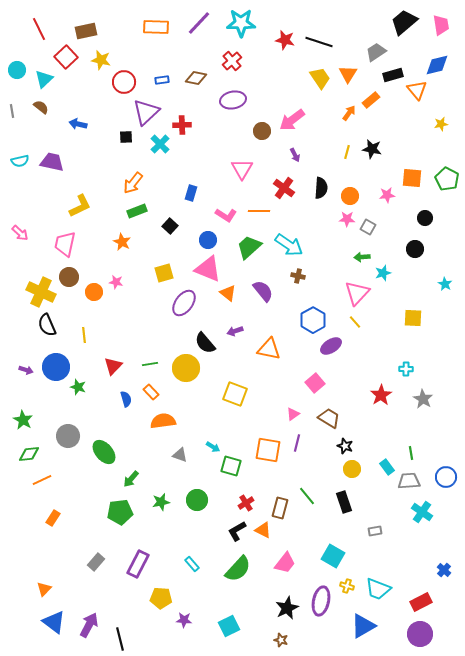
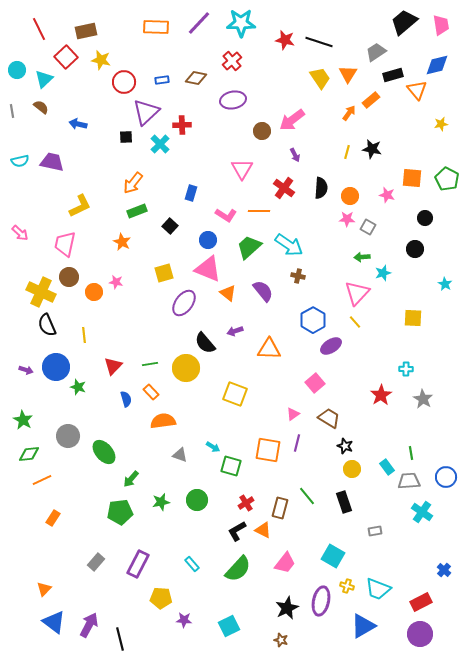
pink star at (387, 195): rotated 21 degrees clockwise
orange triangle at (269, 349): rotated 10 degrees counterclockwise
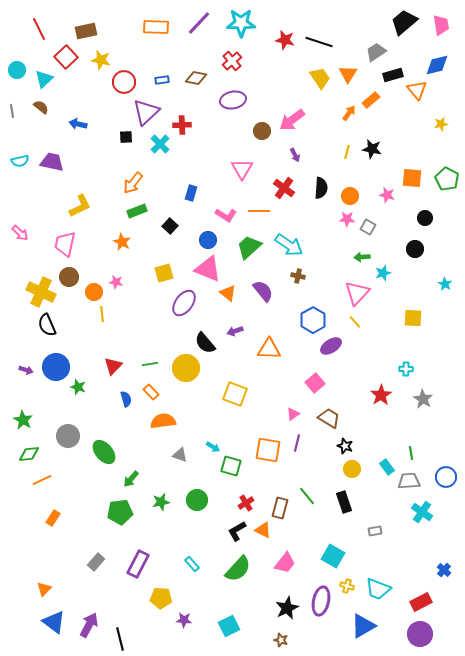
yellow line at (84, 335): moved 18 px right, 21 px up
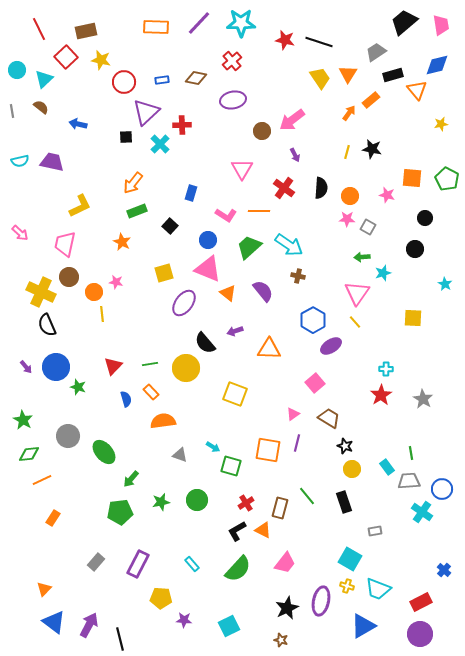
pink triangle at (357, 293): rotated 8 degrees counterclockwise
cyan cross at (406, 369): moved 20 px left
purple arrow at (26, 370): moved 3 px up; rotated 32 degrees clockwise
blue circle at (446, 477): moved 4 px left, 12 px down
cyan square at (333, 556): moved 17 px right, 3 px down
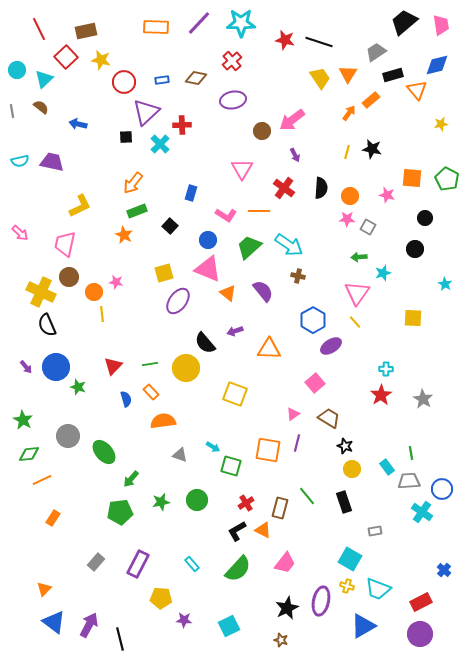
orange star at (122, 242): moved 2 px right, 7 px up
green arrow at (362, 257): moved 3 px left
purple ellipse at (184, 303): moved 6 px left, 2 px up
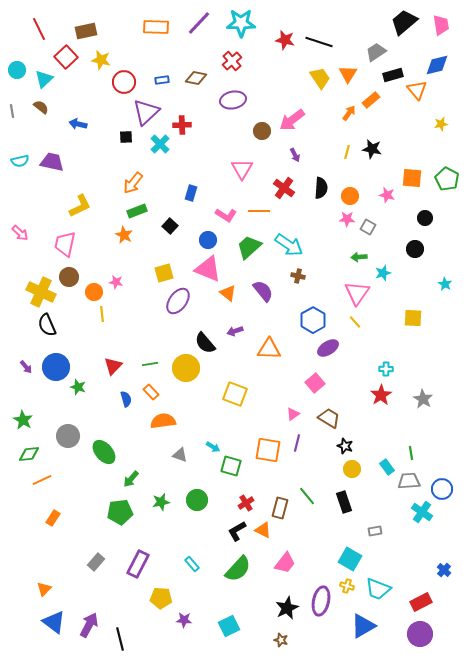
purple ellipse at (331, 346): moved 3 px left, 2 px down
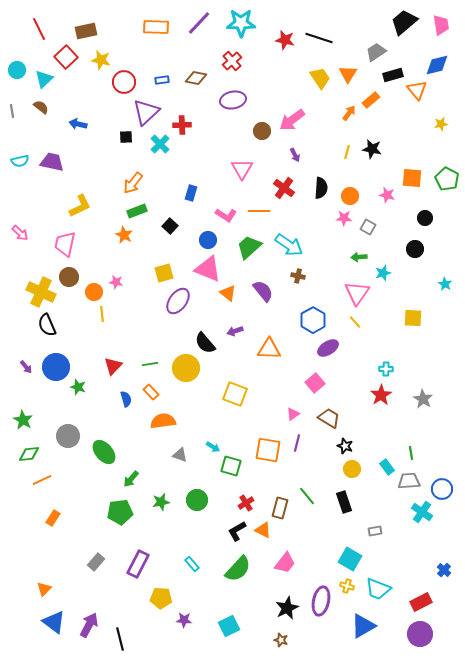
black line at (319, 42): moved 4 px up
pink star at (347, 219): moved 3 px left, 1 px up
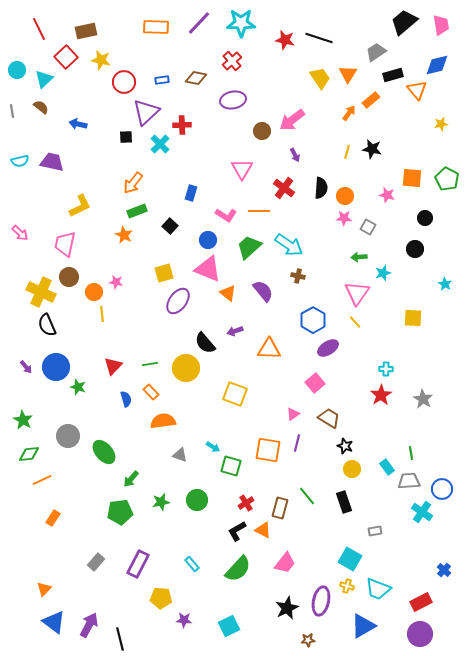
orange circle at (350, 196): moved 5 px left
brown star at (281, 640): moved 27 px right; rotated 24 degrees counterclockwise
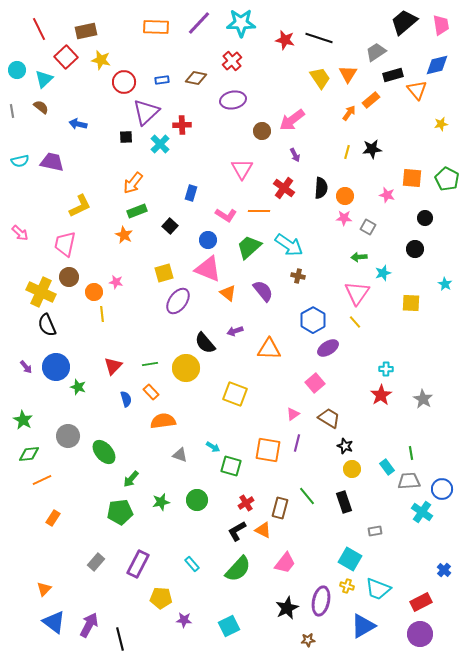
black star at (372, 149): rotated 18 degrees counterclockwise
yellow square at (413, 318): moved 2 px left, 15 px up
